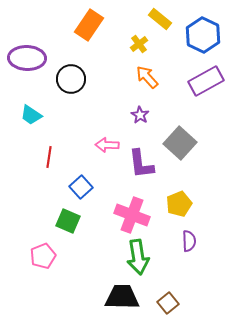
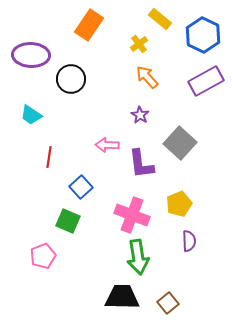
purple ellipse: moved 4 px right, 3 px up
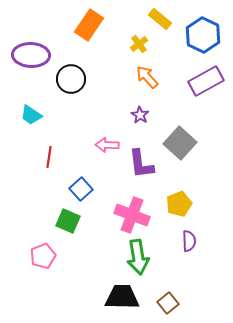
blue square: moved 2 px down
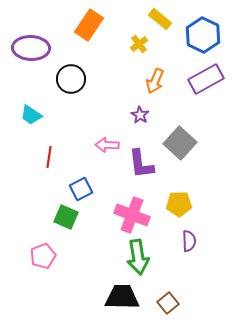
purple ellipse: moved 7 px up
orange arrow: moved 8 px right, 4 px down; rotated 115 degrees counterclockwise
purple rectangle: moved 2 px up
blue square: rotated 15 degrees clockwise
yellow pentagon: rotated 20 degrees clockwise
green square: moved 2 px left, 4 px up
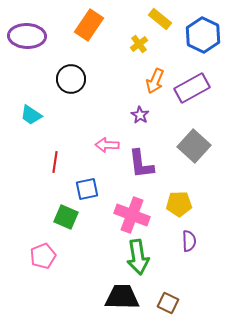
purple ellipse: moved 4 px left, 12 px up
purple rectangle: moved 14 px left, 9 px down
gray square: moved 14 px right, 3 px down
red line: moved 6 px right, 5 px down
blue square: moved 6 px right; rotated 15 degrees clockwise
brown square: rotated 25 degrees counterclockwise
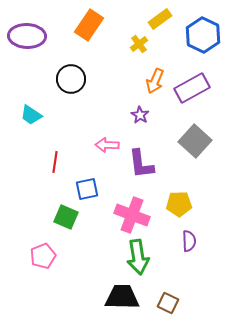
yellow rectangle: rotated 75 degrees counterclockwise
gray square: moved 1 px right, 5 px up
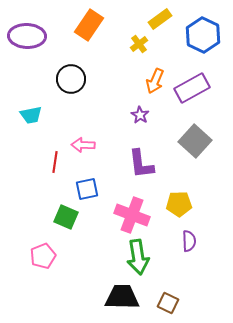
cyan trapezoid: rotated 45 degrees counterclockwise
pink arrow: moved 24 px left
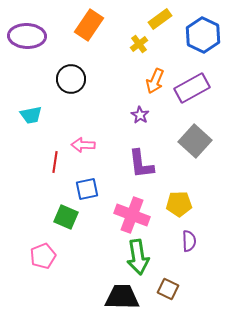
brown square: moved 14 px up
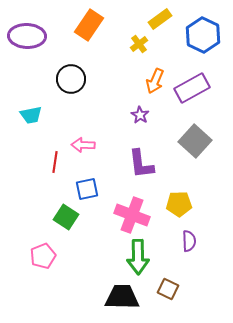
green square: rotated 10 degrees clockwise
green arrow: rotated 8 degrees clockwise
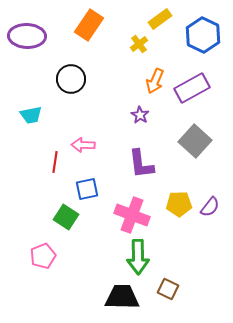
purple semicircle: moved 21 px right, 34 px up; rotated 40 degrees clockwise
